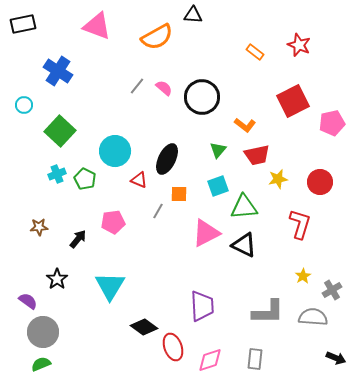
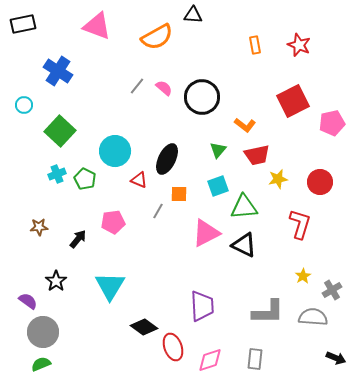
orange rectangle at (255, 52): moved 7 px up; rotated 42 degrees clockwise
black star at (57, 279): moved 1 px left, 2 px down
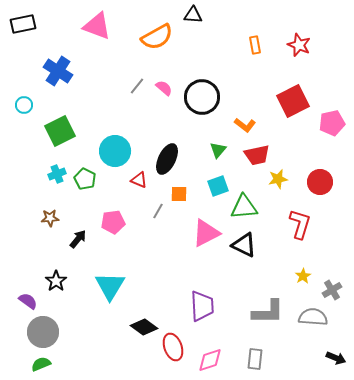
green square at (60, 131): rotated 20 degrees clockwise
brown star at (39, 227): moved 11 px right, 9 px up
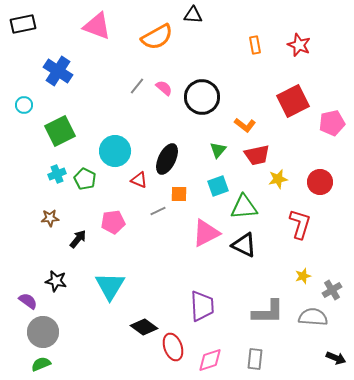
gray line at (158, 211): rotated 35 degrees clockwise
yellow star at (303, 276): rotated 14 degrees clockwise
black star at (56, 281): rotated 25 degrees counterclockwise
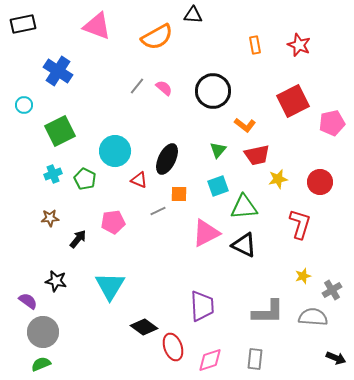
black circle at (202, 97): moved 11 px right, 6 px up
cyan cross at (57, 174): moved 4 px left
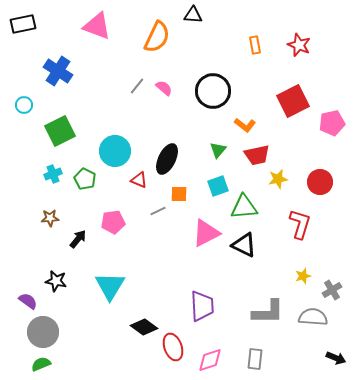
orange semicircle at (157, 37): rotated 36 degrees counterclockwise
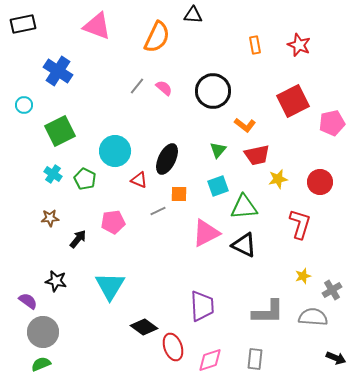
cyan cross at (53, 174): rotated 36 degrees counterclockwise
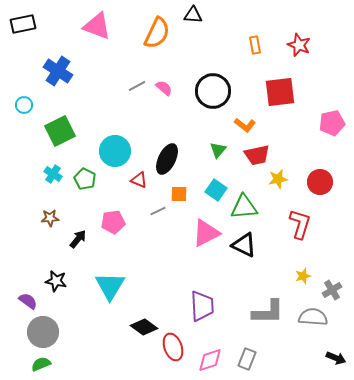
orange semicircle at (157, 37): moved 4 px up
gray line at (137, 86): rotated 24 degrees clockwise
red square at (293, 101): moved 13 px left, 9 px up; rotated 20 degrees clockwise
cyan square at (218, 186): moved 2 px left, 4 px down; rotated 35 degrees counterclockwise
gray rectangle at (255, 359): moved 8 px left; rotated 15 degrees clockwise
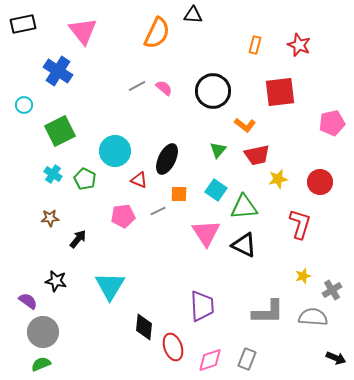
pink triangle at (97, 26): moved 14 px left, 5 px down; rotated 32 degrees clockwise
orange rectangle at (255, 45): rotated 24 degrees clockwise
pink pentagon at (113, 222): moved 10 px right, 6 px up
pink triangle at (206, 233): rotated 36 degrees counterclockwise
black diamond at (144, 327): rotated 60 degrees clockwise
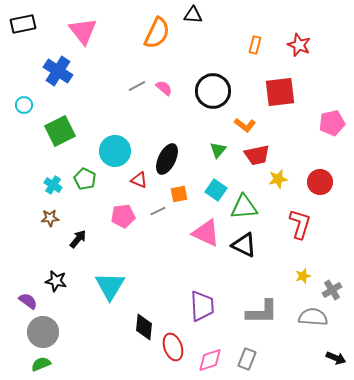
cyan cross at (53, 174): moved 11 px down
orange square at (179, 194): rotated 12 degrees counterclockwise
pink triangle at (206, 233): rotated 32 degrees counterclockwise
gray L-shape at (268, 312): moved 6 px left
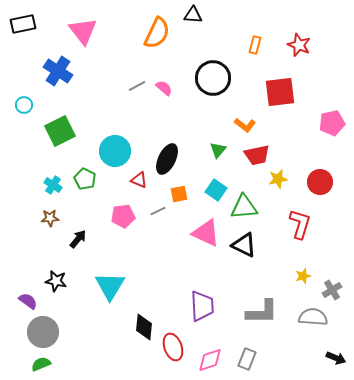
black circle at (213, 91): moved 13 px up
